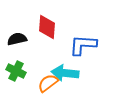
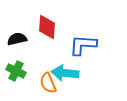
orange semicircle: rotated 75 degrees counterclockwise
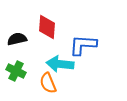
cyan arrow: moved 5 px left, 9 px up
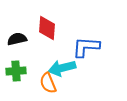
red diamond: moved 1 px down
blue L-shape: moved 3 px right, 2 px down
cyan arrow: moved 2 px right, 4 px down; rotated 20 degrees counterclockwise
green cross: rotated 30 degrees counterclockwise
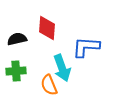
cyan arrow: rotated 96 degrees counterclockwise
orange semicircle: moved 1 px right, 2 px down
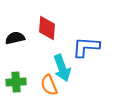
black semicircle: moved 2 px left, 1 px up
green cross: moved 11 px down
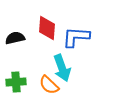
blue L-shape: moved 10 px left, 10 px up
orange semicircle: rotated 25 degrees counterclockwise
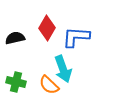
red diamond: rotated 25 degrees clockwise
cyan arrow: moved 1 px right, 1 px down
green cross: rotated 18 degrees clockwise
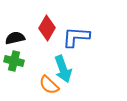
green cross: moved 2 px left, 21 px up
